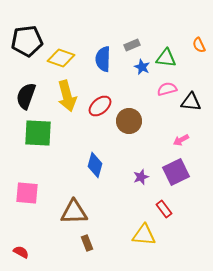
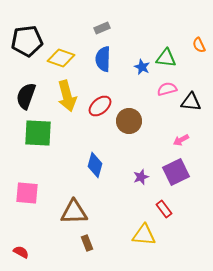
gray rectangle: moved 30 px left, 17 px up
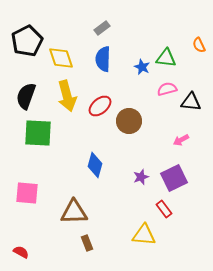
gray rectangle: rotated 14 degrees counterclockwise
black pentagon: rotated 20 degrees counterclockwise
yellow diamond: rotated 52 degrees clockwise
purple square: moved 2 px left, 6 px down
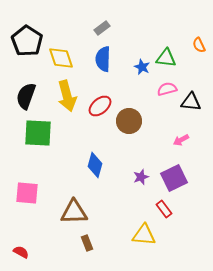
black pentagon: rotated 12 degrees counterclockwise
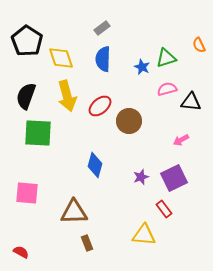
green triangle: rotated 25 degrees counterclockwise
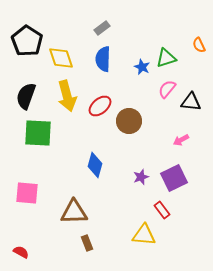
pink semicircle: rotated 36 degrees counterclockwise
red rectangle: moved 2 px left, 1 px down
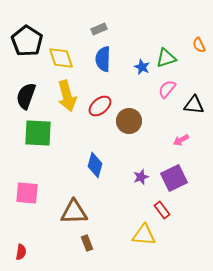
gray rectangle: moved 3 px left, 1 px down; rotated 14 degrees clockwise
black triangle: moved 3 px right, 3 px down
red semicircle: rotated 70 degrees clockwise
